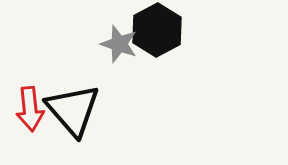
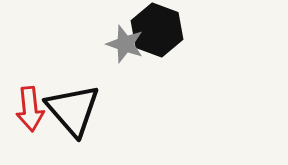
black hexagon: rotated 12 degrees counterclockwise
gray star: moved 6 px right
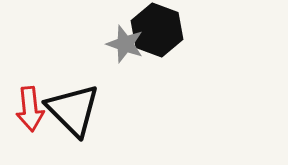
black triangle: rotated 4 degrees counterclockwise
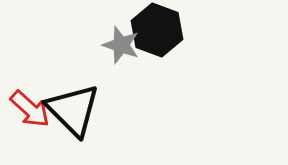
gray star: moved 4 px left, 1 px down
red arrow: rotated 42 degrees counterclockwise
